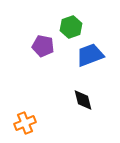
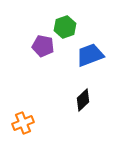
green hexagon: moved 6 px left
black diamond: rotated 60 degrees clockwise
orange cross: moved 2 px left
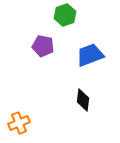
green hexagon: moved 12 px up
black diamond: rotated 40 degrees counterclockwise
orange cross: moved 4 px left
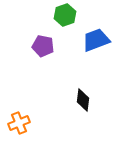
blue trapezoid: moved 6 px right, 15 px up
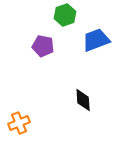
black diamond: rotated 10 degrees counterclockwise
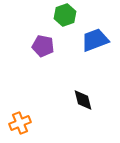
blue trapezoid: moved 1 px left
black diamond: rotated 10 degrees counterclockwise
orange cross: moved 1 px right
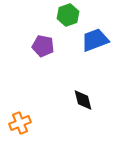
green hexagon: moved 3 px right
